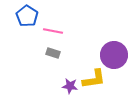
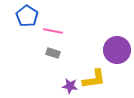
purple circle: moved 3 px right, 5 px up
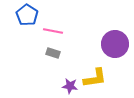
blue pentagon: moved 1 px up
purple circle: moved 2 px left, 6 px up
yellow L-shape: moved 1 px right, 1 px up
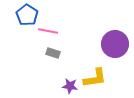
pink line: moved 5 px left
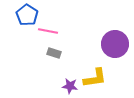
gray rectangle: moved 1 px right
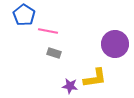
blue pentagon: moved 3 px left
